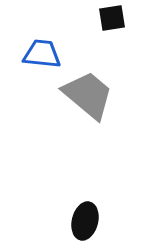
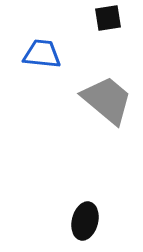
black square: moved 4 px left
gray trapezoid: moved 19 px right, 5 px down
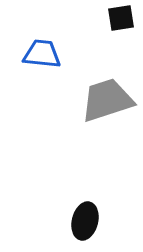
black square: moved 13 px right
gray trapezoid: rotated 58 degrees counterclockwise
